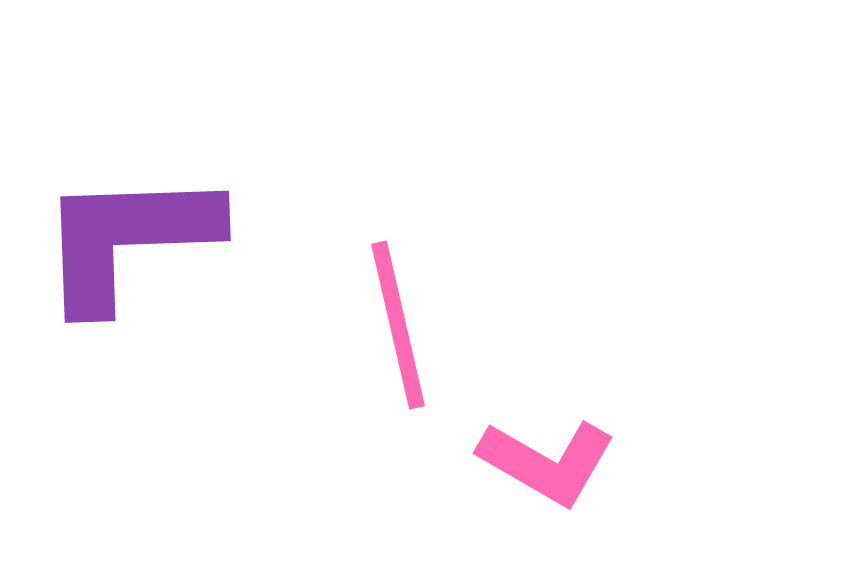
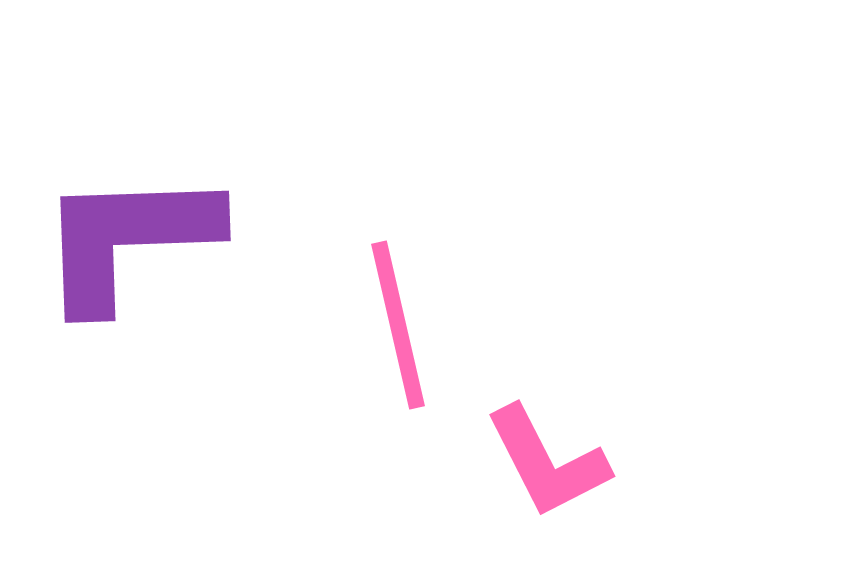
pink L-shape: rotated 33 degrees clockwise
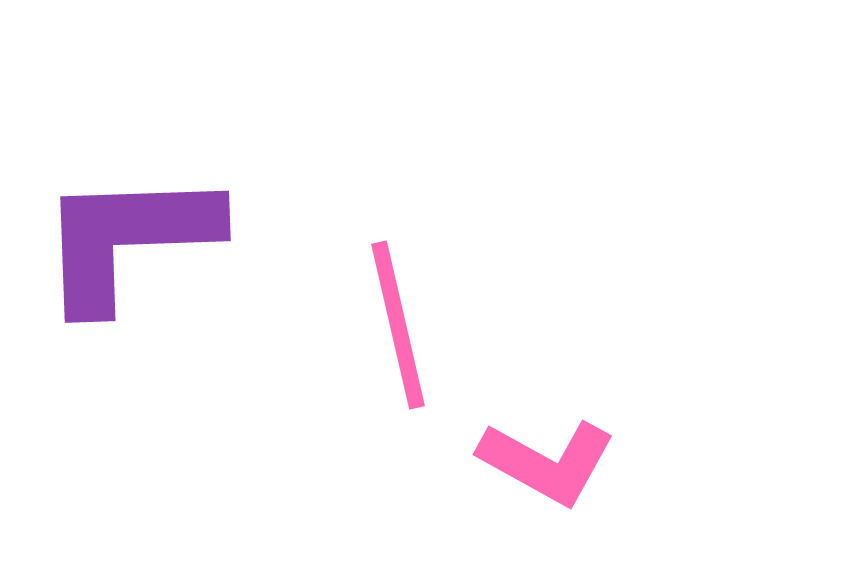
pink L-shape: rotated 34 degrees counterclockwise
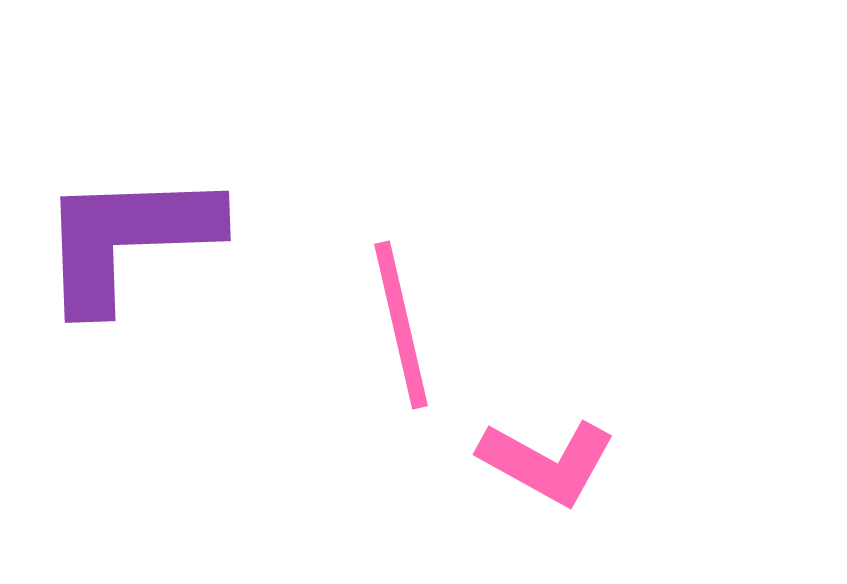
pink line: moved 3 px right
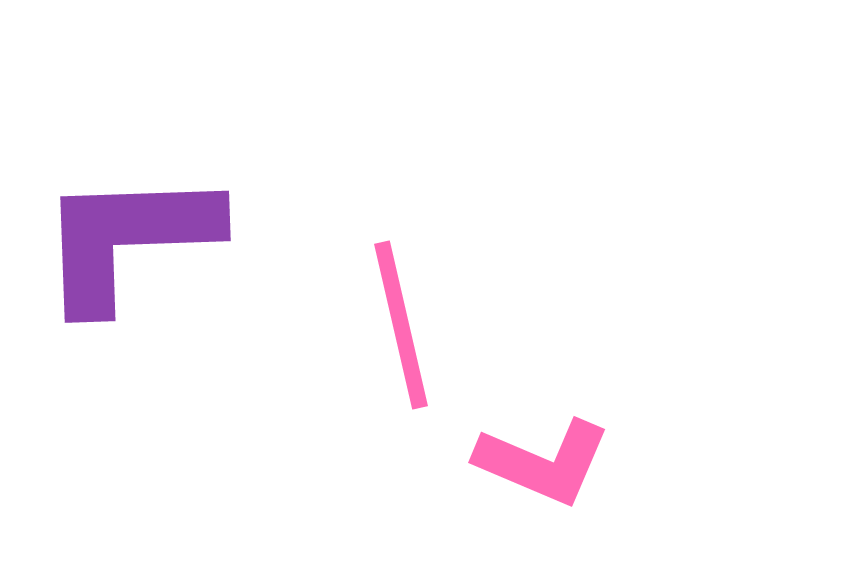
pink L-shape: moved 4 px left; rotated 6 degrees counterclockwise
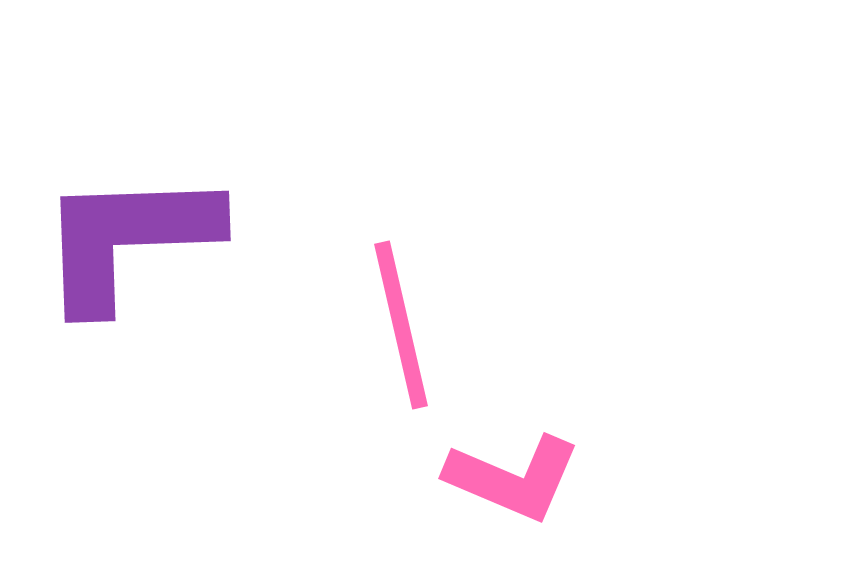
pink L-shape: moved 30 px left, 16 px down
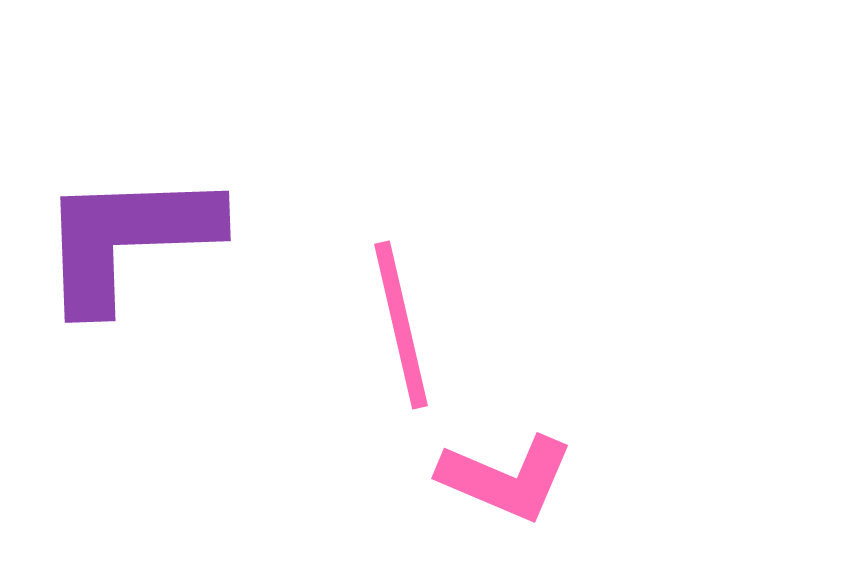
pink L-shape: moved 7 px left
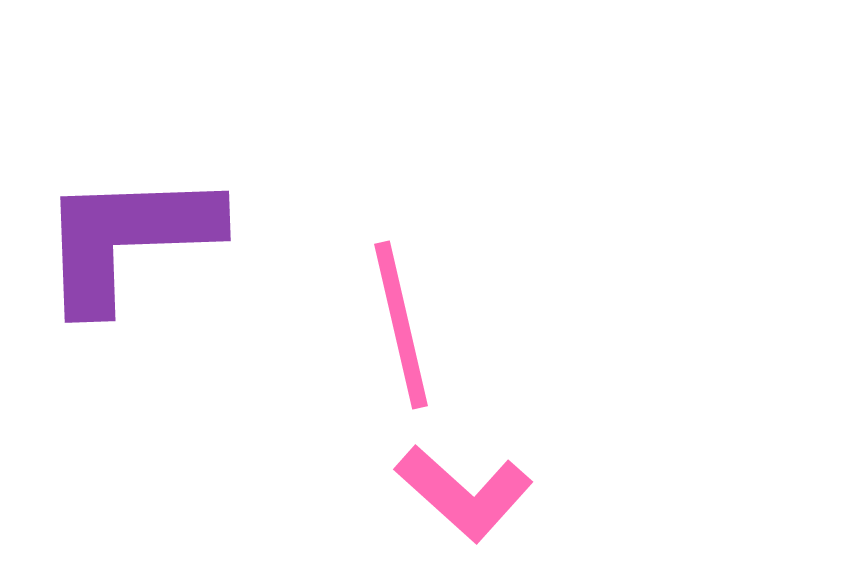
pink L-shape: moved 42 px left, 15 px down; rotated 19 degrees clockwise
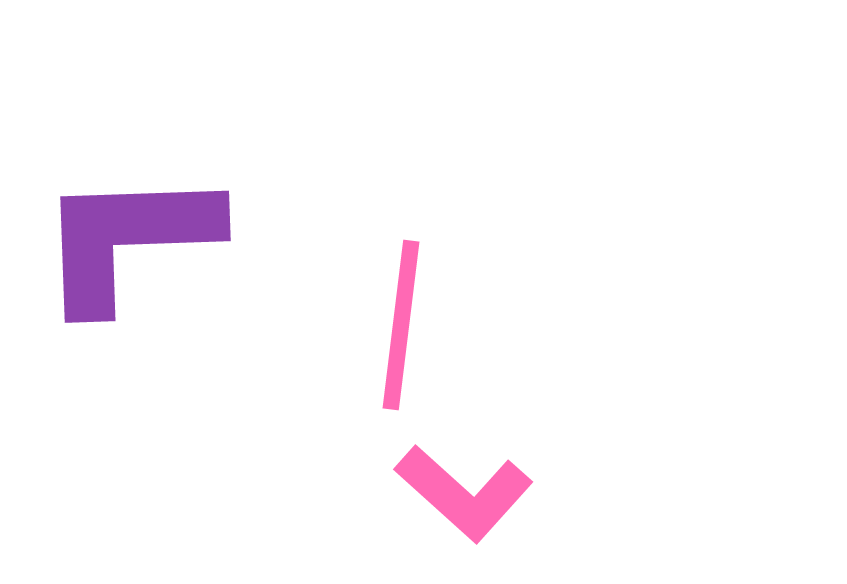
pink line: rotated 20 degrees clockwise
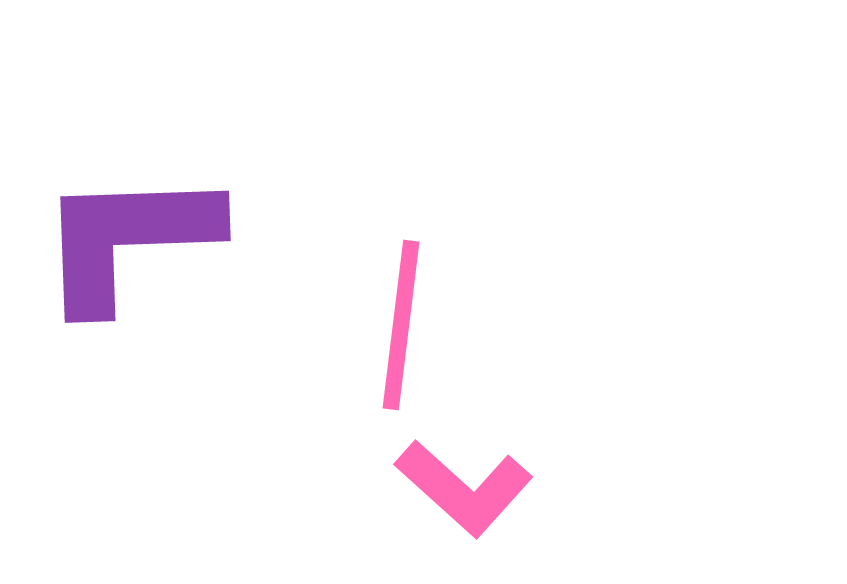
pink L-shape: moved 5 px up
